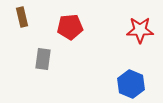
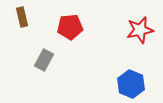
red star: rotated 12 degrees counterclockwise
gray rectangle: moved 1 px right, 1 px down; rotated 20 degrees clockwise
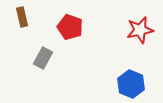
red pentagon: rotated 25 degrees clockwise
gray rectangle: moved 1 px left, 2 px up
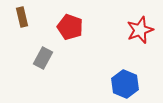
red star: rotated 8 degrees counterclockwise
blue hexagon: moved 6 px left
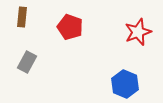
brown rectangle: rotated 18 degrees clockwise
red star: moved 2 px left, 2 px down
gray rectangle: moved 16 px left, 4 px down
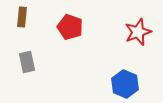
gray rectangle: rotated 40 degrees counterclockwise
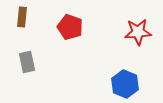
red star: rotated 16 degrees clockwise
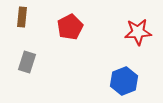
red pentagon: rotated 25 degrees clockwise
gray rectangle: rotated 30 degrees clockwise
blue hexagon: moved 1 px left, 3 px up; rotated 16 degrees clockwise
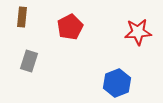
gray rectangle: moved 2 px right, 1 px up
blue hexagon: moved 7 px left, 2 px down
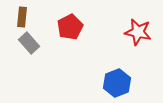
red star: rotated 16 degrees clockwise
gray rectangle: moved 18 px up; rotated 60 degrees counterclockwise
